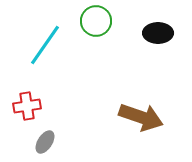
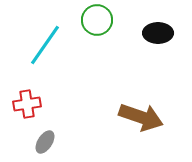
green circle: moved 1 px right, 1 px up
red cross: moved 2 px up
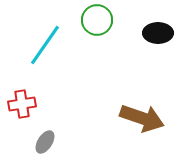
red cross: moved 5 px left
brown arrow: moved 1 px right, 1 px down
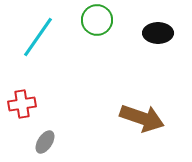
cyan line: moved 7 px left, 8 px up
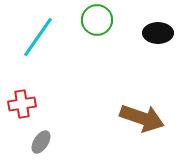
gray ellipse: moved 4 px left
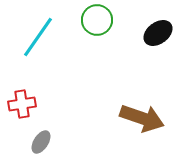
black ellipse: rotated 36 degrees counterclockwise
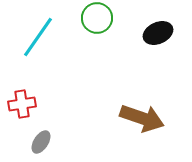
green circle: moved 2 px up
black ellipse: rotated 12 degrees clockwise
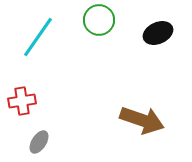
green circle: moved 2 px right, 2 px down
red cross: moved 3 px up
brown arrow: moved 2 px down
gray ellipse: moved 2 px left
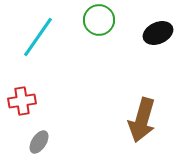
brown arrow: rotated 87 degrees clockwise
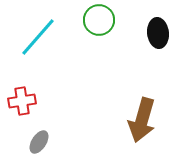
black ellipse: rotated 72 degrees counterclockwise
cyan line: rotated 6 degrees clockwise
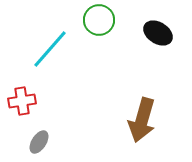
black ellipse: rotated 52 degrees counterclockwise
cyan line: moved 12 px right, 12 px down
